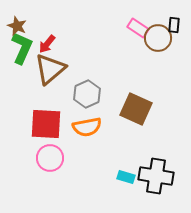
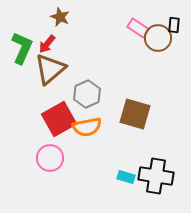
brown star: moved 43 px right, 9 px up
brown square: moved 1 px left, 5 px down; rotated 8 degrees counterclockwise
red square: moved 13 px right, 5 px up; rotated 32 degrees counterclockwise
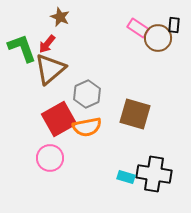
green L-shape: rotated 44 degrees counterclockwise
black cross: moved 2 px left, 2 px up
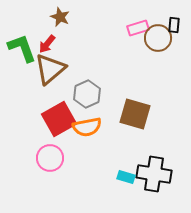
pink rectangle: rotated 50 degrees counterclockwise
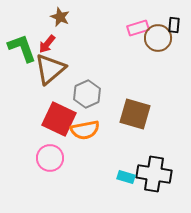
red square: rotated 36 degrees counterclockwise
orange semicircle: moved 2 px left, 3 px down
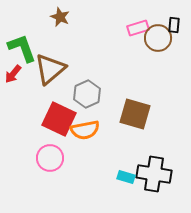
red arrow: moved 34 px left, 30 px down
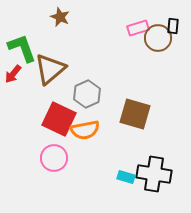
black rectangle: moved 1 px left, 1 px down
pink circle: moved 4 px right
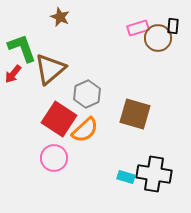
red square: rotated 8 degrees clockwise
orange semicircle: rotated 32 degrees counterclockwise
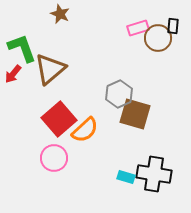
brown star: moved 3 px up
gray hexagon: moved 32 px right
red square: rotated 16 degrees clockwise
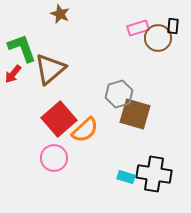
gray hexagon: rotated 8 degrees clockwise
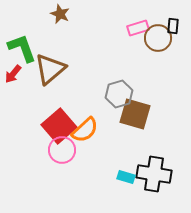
red square: moved 7 px down
pink circle: moved 8 px right, 8 px up
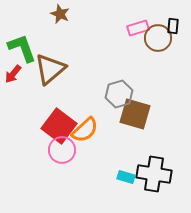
red square: rotated 12 degrees counterclockwise
